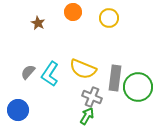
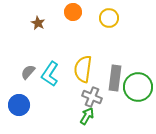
yellow semicircle: rotated 76 degrees clockwise
blue circle: moved 1 px right, 5 px up
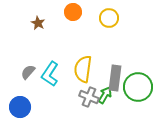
gray cross: moved 3 px left
blue circle: moved 1 px right, 2 px down
green arrow: moved 18 px right, 21 px up
